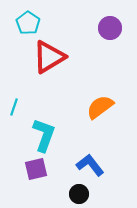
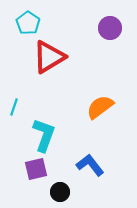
black circle: moved 19 px left, 2 px up
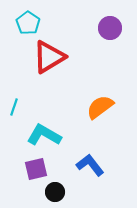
cyan L-shape: rotated 80 degrees counterclockwise
black circle: moved 5 px left
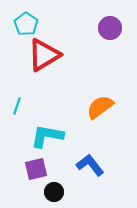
cyan pentagon: moved 2 px left, 1 px down
red triangle: moved 5 px left, 2 px up
cyan line: moved 3 px right, 1 px up
cyan L-shape: moved 3 px right, 1 px down; rotated 20 degrees counterclockwise
black circle: moved 1 px left
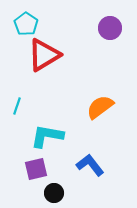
black circle: moved 1 px down
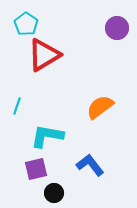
purple circle: moved 7 px right
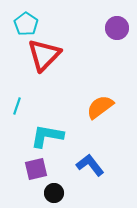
red triangle: rotated 15 degrees counterclockwise
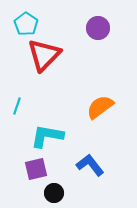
purple circle: moved 19 px left
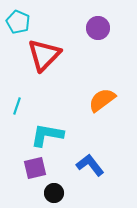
cyan pentagon: moved 8 px left, 2 px up; rotated 10 degrees counterclockwise
orange semicircle: moved 2 px right, 7 px up
cyan L-shape: moved 1 px up
purple square: moved 1 px left, 1 px up
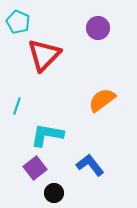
purple square: rotated 25 degrees counterclockwise
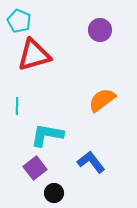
cyan pentagon: moved 1 px right, 1 px up
purple circle: moved 2 px right, 2 px down
red triangle: moved 10 px left; rotated 30 degrees clockwise
cyan line: rotated 18 degrees counterclockwise
blue L-shape: moved 1 px right, 3 px up
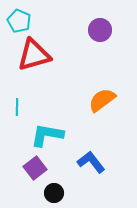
cyan line: moved 1 px down
